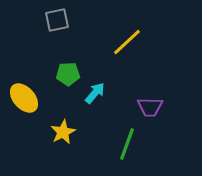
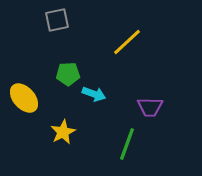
cyan arrow: moved 1 px left, 1 px down; rotated 70 degrees clockwise
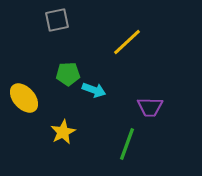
cyan arrow: moved 4 px up
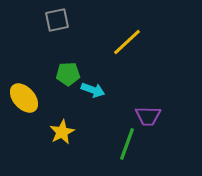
cyan arrow: moved 1 px left
purple trapezoid: moved 2 px left, 9 px down
yellow star: moved 1 px left
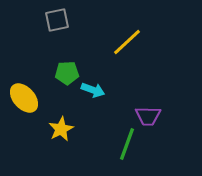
green pentagon: moved 1 px left, 1 px up
yellow star: moved 1 px left, 3 px up
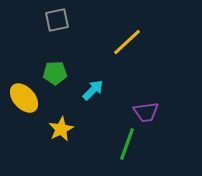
green pentagon: moved 12 px left
cyan arrow: rotated 65 degrees counterclockwise
purple trapezoid: moved 2 px left, 4 px up; rotated 8 degrees counterclockwise
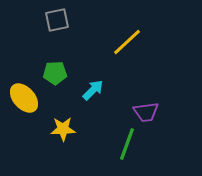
yellow star: moved 2 px right; rotated 25 degrees clockwise
